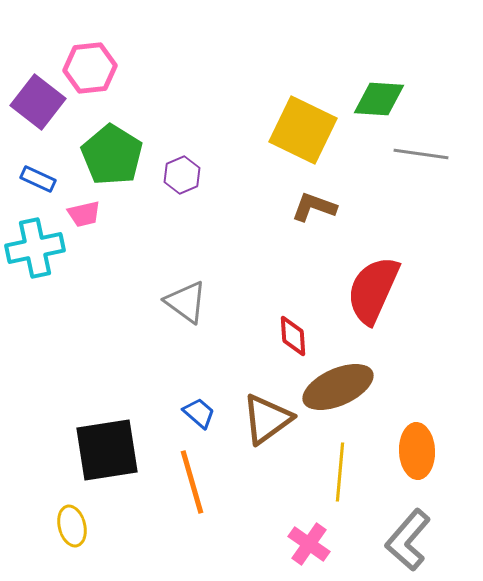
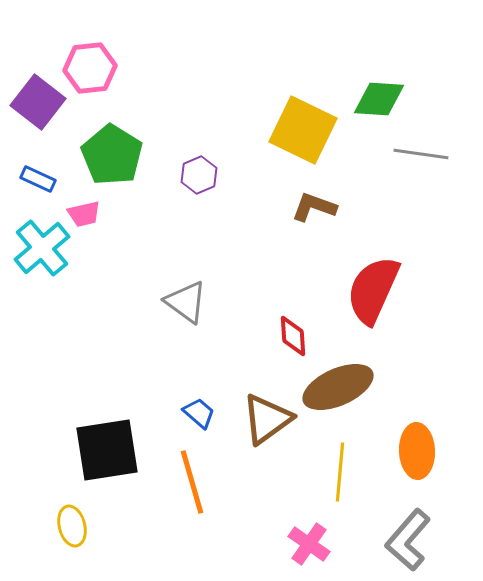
purple hexagon: moved 17 px right
cyan cross: moved 7 px right; rotated 28 degrees counterclockwise
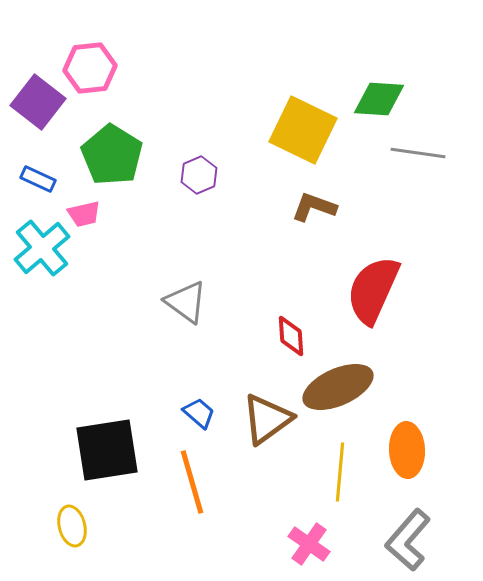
gray line: moved 3 px left, 1 px up
red diamond: moved 2 px left
orange ellipse: moved 10 px left, 1 px up
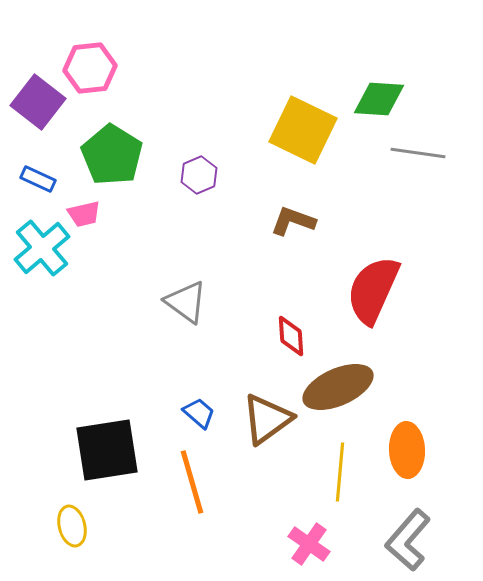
brown L-shape: moved 21 px left, 14 px down
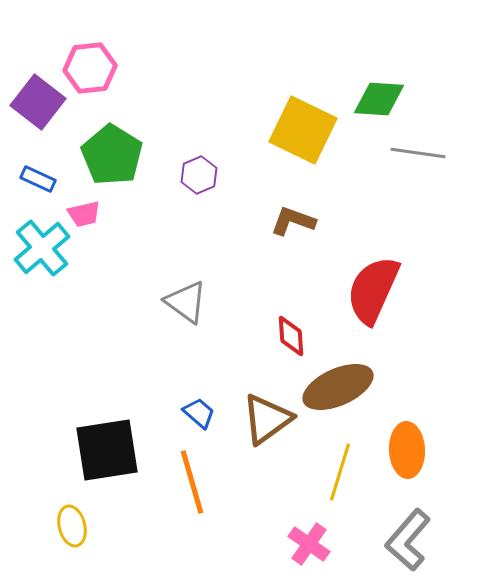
yellow line: rotated 12 degrees clockwise
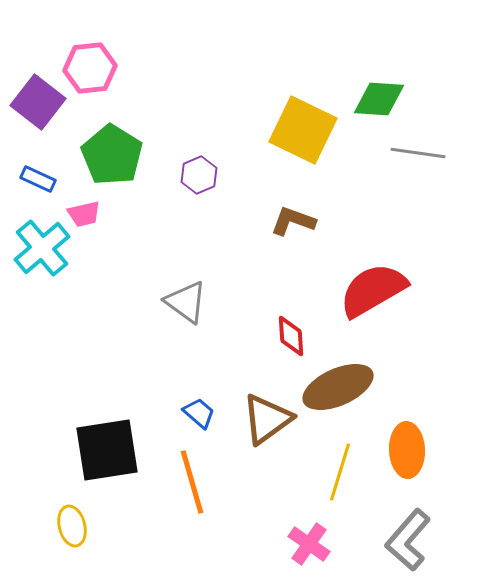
red semicircle: rotated 36 degrees clockwise
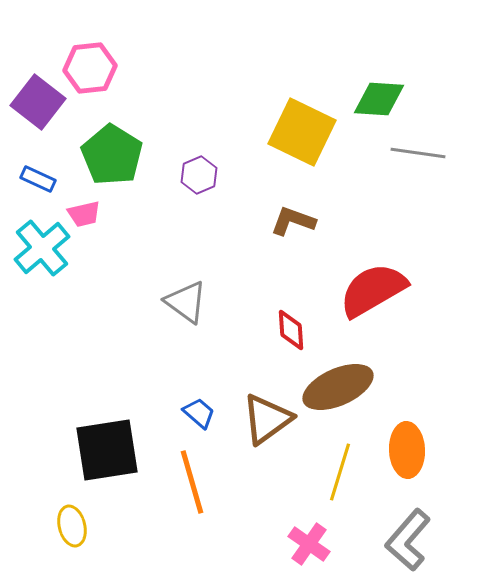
yellow square: moved 1 px left, 2 px down
red diamond: moved 6 px up
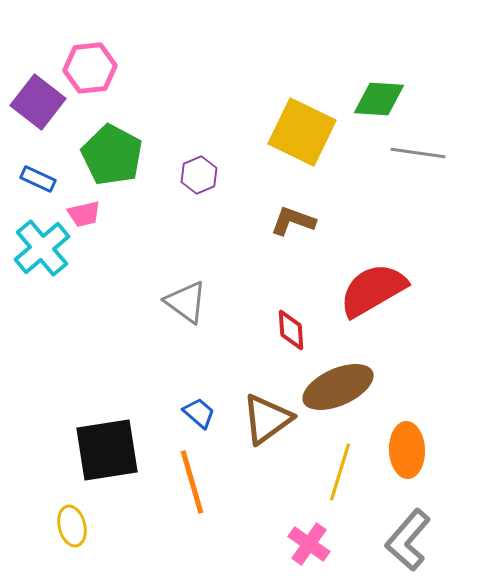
green pentagon: rotated 4 degrees counterclockwise
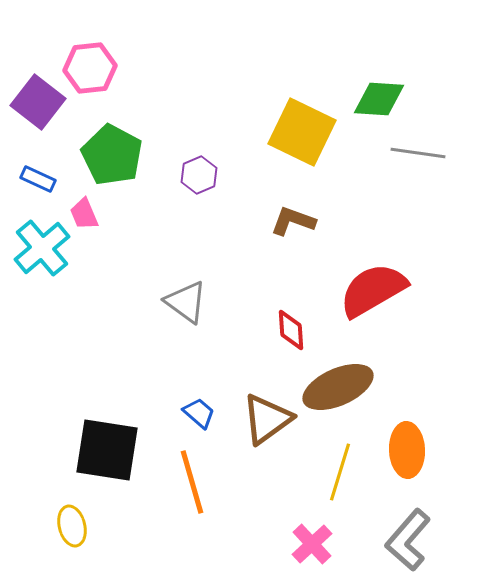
pink trapezoid: rotated 80 degrees clockwise
black square: rotated 18 degrees clockwise
pink cross: moved 3 px right; rotated 12 degrees clockwise
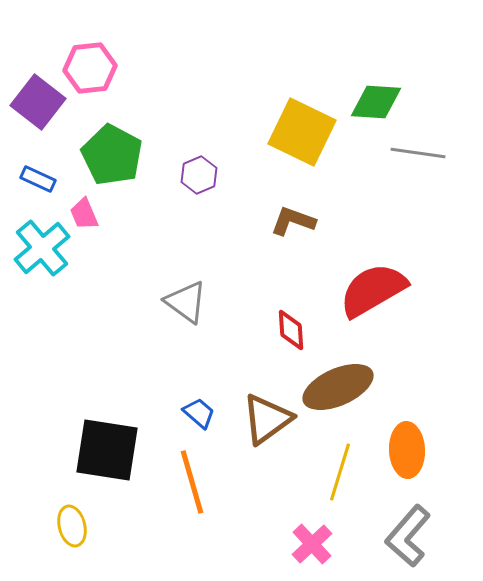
green diamond: moved 3 px left, 3 px down
gray L-shape: moved 4 px up
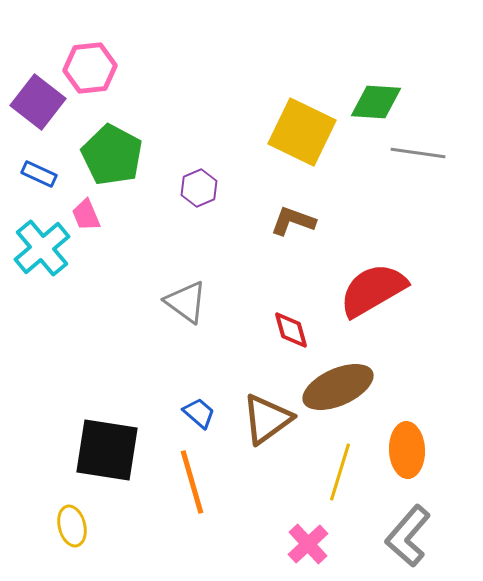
purple hexagon: moved 13 px down
blue rectangle: moved 1 px right, 5 px up
pink trapezoid: moved 2 px right, 1 px down
red diamond: rotated 12 degrees counterclockwise
pink cross: moved 4 px left
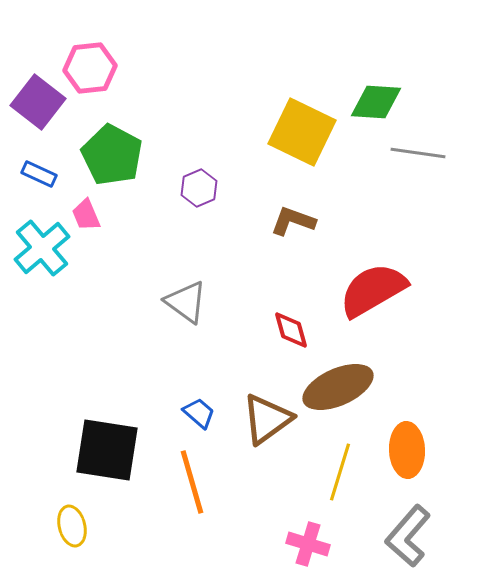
pink cross: rotated 30 degrees counterclockwise
